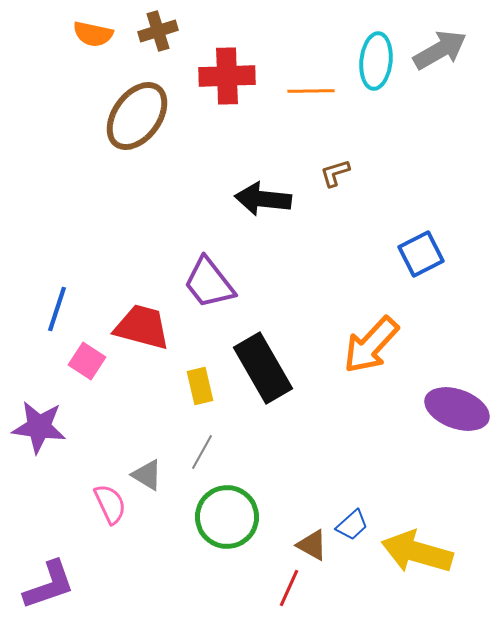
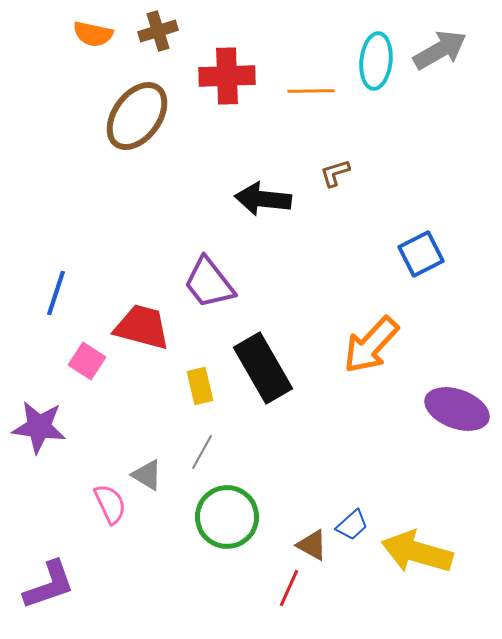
blue line: moved 1 px left, 16 px up
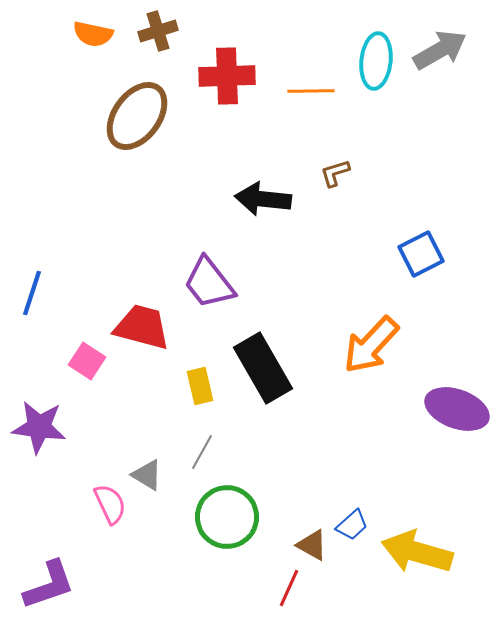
blue line: moved 24 px left
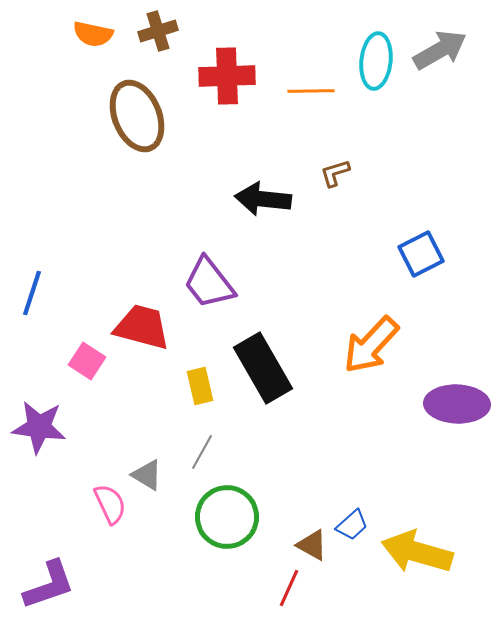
brown ellipse: rotated 58 degrees counterclockwise
purple ellipse: moved 5 px up; rotated 18 degrees counterclockwise
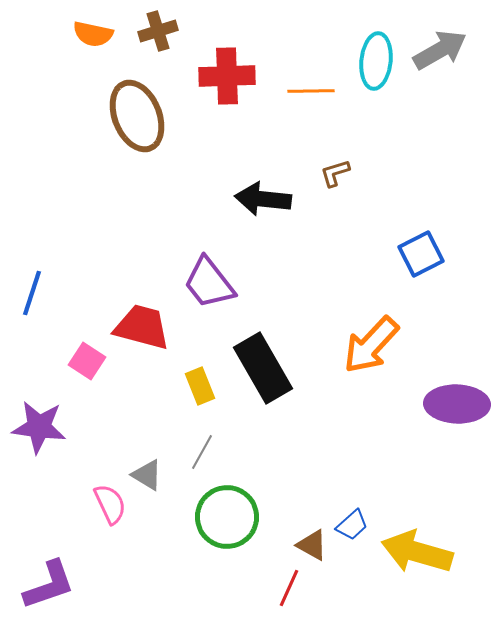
yellow rectangle: rotated 9 degrees counterclockwise
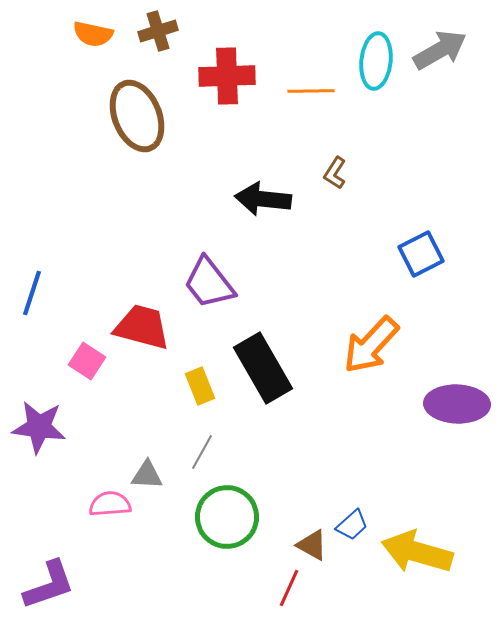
brown L-shape: rotated 40 degrees counterclockwise
gray triangle: rotated 28 degrees counterclockwise
pink semicircle: rotated 69 degrees counterclockwise
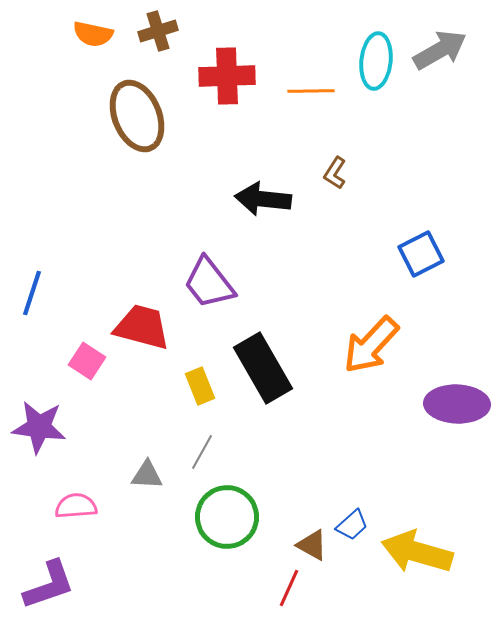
pink semicircle: moved 34 px left, 2 px down
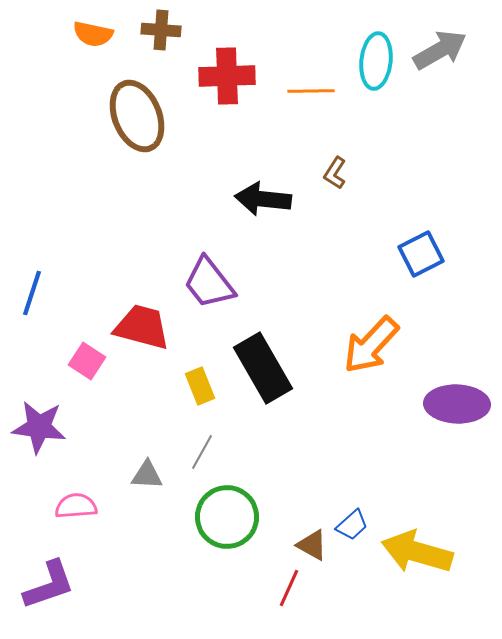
brown cross: moved 3 px right, 1 px up; rotated 21 degrees clockwise
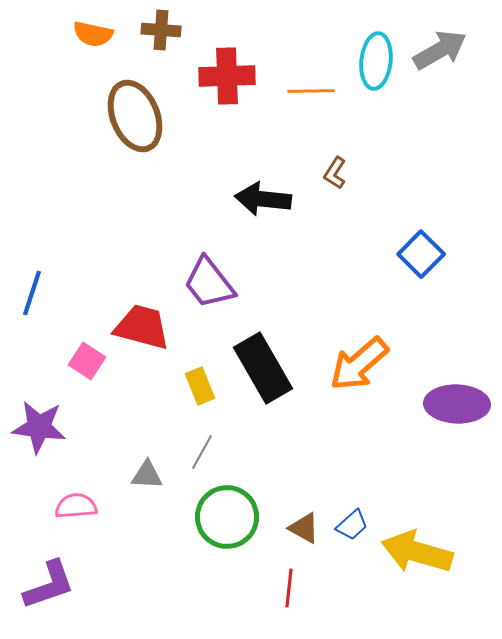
brown ellipse: moved 2 px left
blue square: rotated 18 degrees counterclockwise
orange arrow: moved 12 px left, 19 px down; rotated 6 degrees clockwise
brown triangle: moved 8 px left, 17 px up
red line: rotated 18 degrees counterclockwise
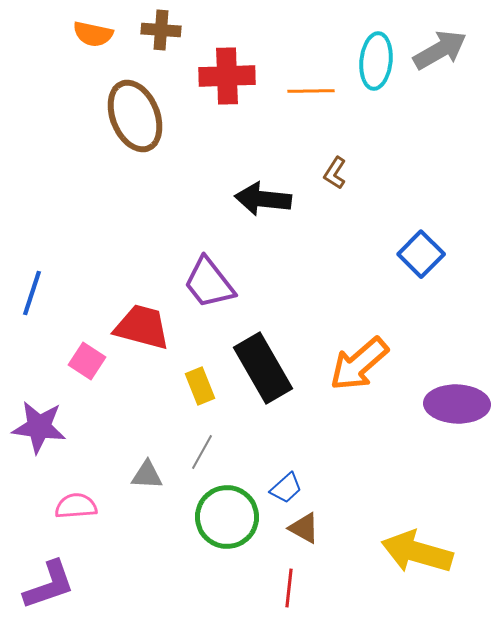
blue trapezoid: moved 66 px left, 37 px up
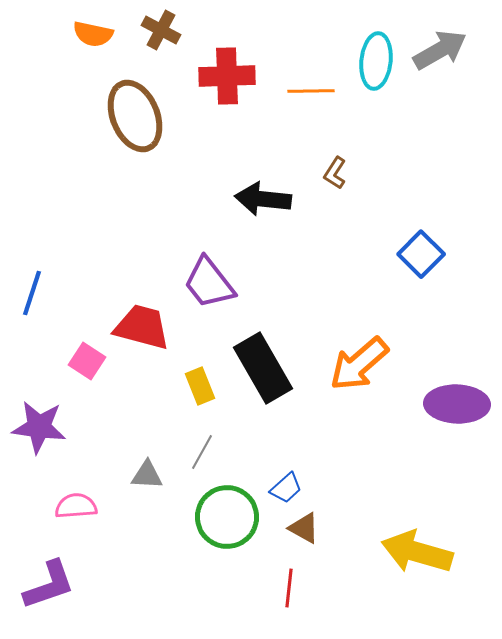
brown cross: rotated 24 degrees clockwise
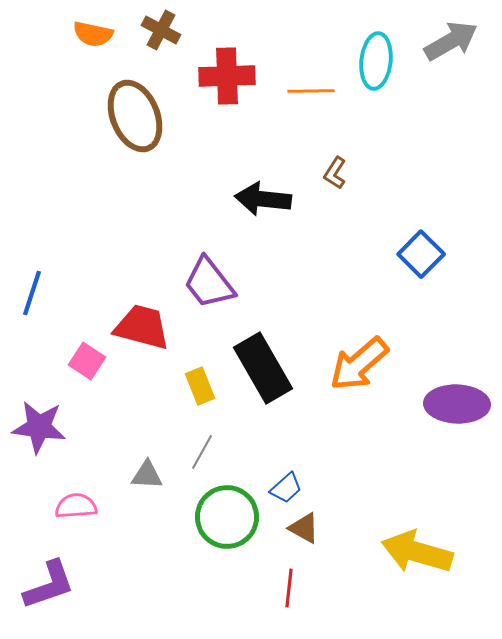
gray arrow: moved 11 px right, 9 px up
